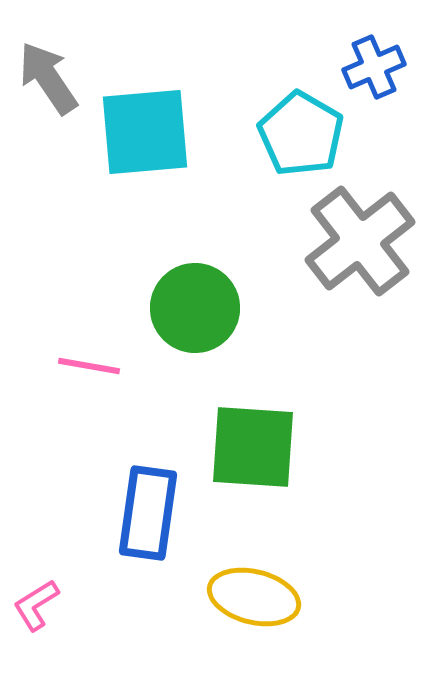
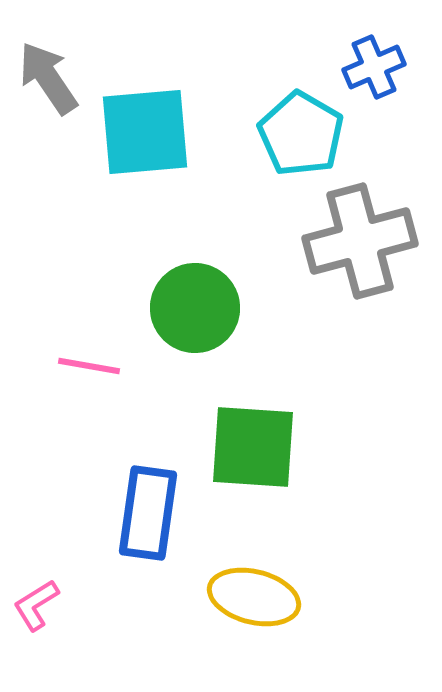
gray cross: rotated 23 degrees clockwise
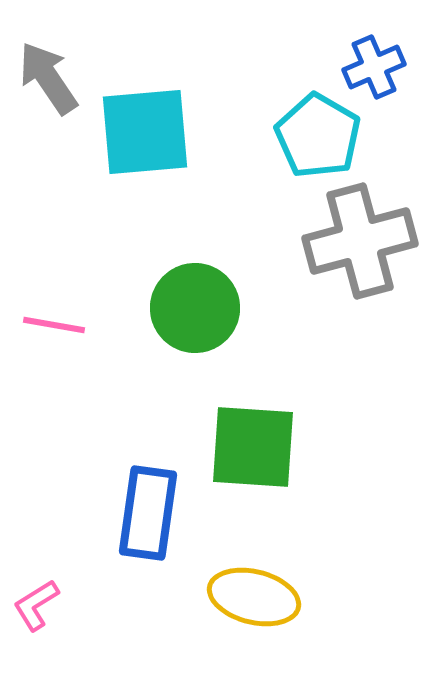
cyan pentagon: moved 17 px right, 2 px down
pink line: moved 35 px left, 41 px up
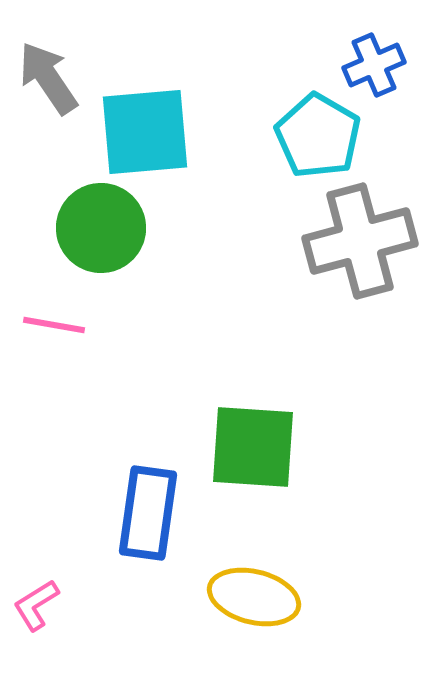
blue cross: moved 2 px up
green circle: moved 94 px left, 80 px up
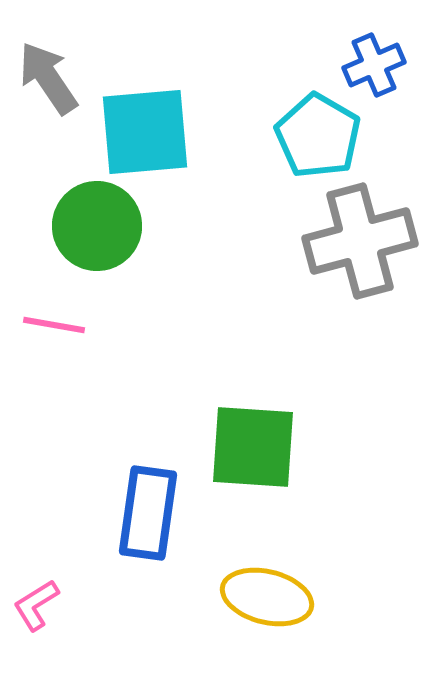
green circle: moved 4 px left, 2 px up
yellow ellipse: moved 13 px right
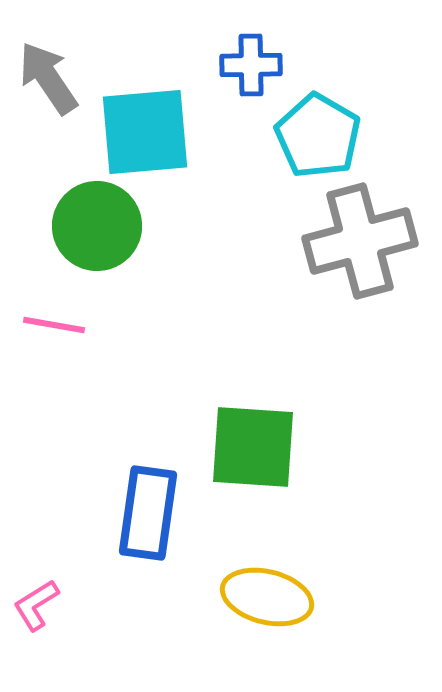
blue cross: moved 123 px left; rotated 22 degrees clockwise
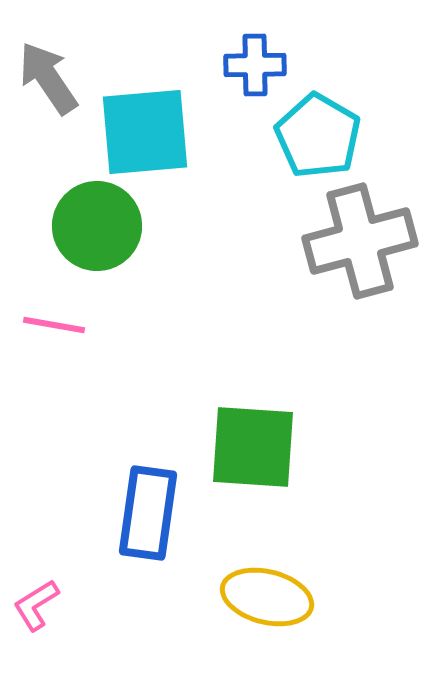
blue cross: moved 4 px right
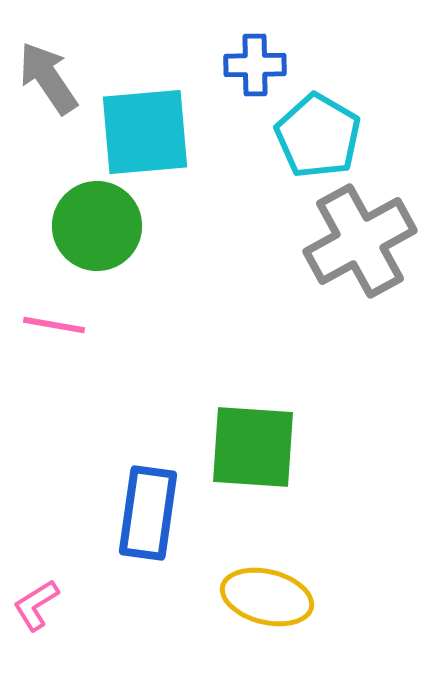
gray cross: rotated 14 degrees counterclockwise
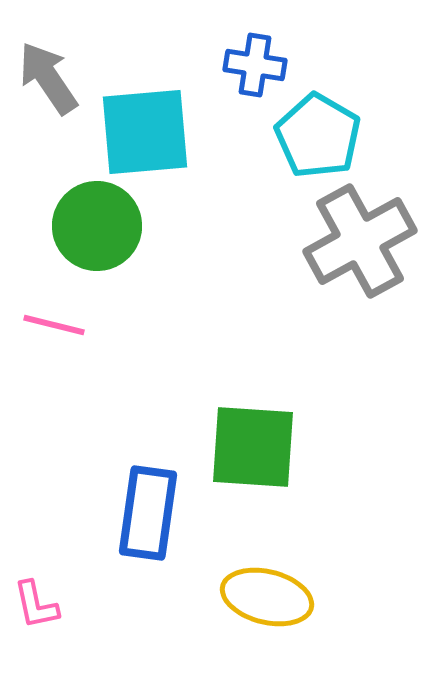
blue cross: rotated 10 degrees clockwise
pink line: rotated 4 degrees clockwise
pink L-shape: rotated 70 degrees counterclockwise
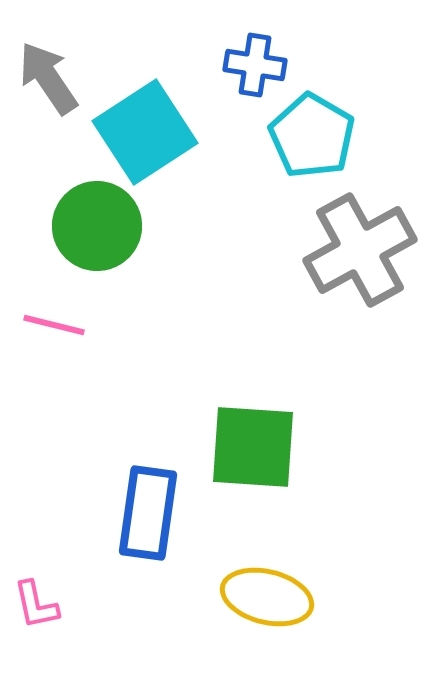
cyan square: rotated 28 degrees counterclockwise
cyan pentagon: moved 6 px left
gray cross: moved 9 px down
